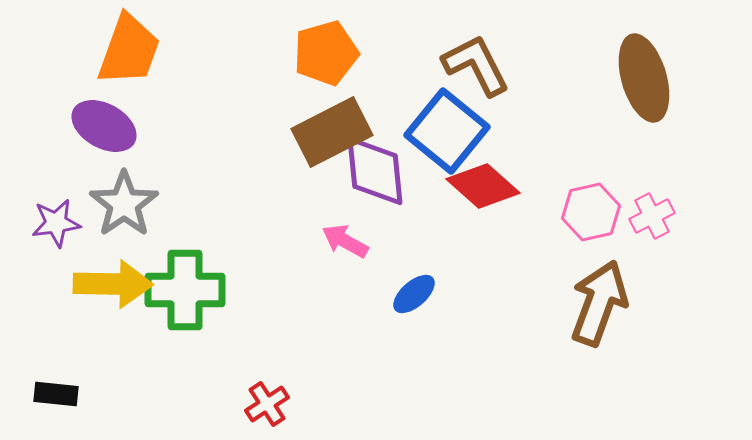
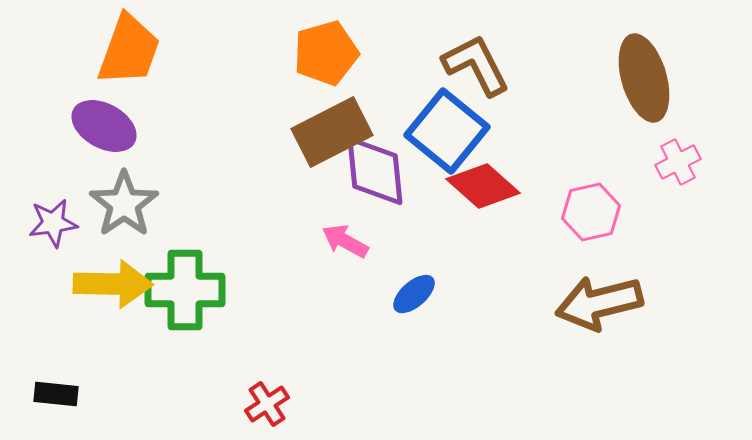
pink cross: moved 26 px right, 54 px up
purple star: moved 3 px left
brown arrow: rotated 124 degrees counterclockwise
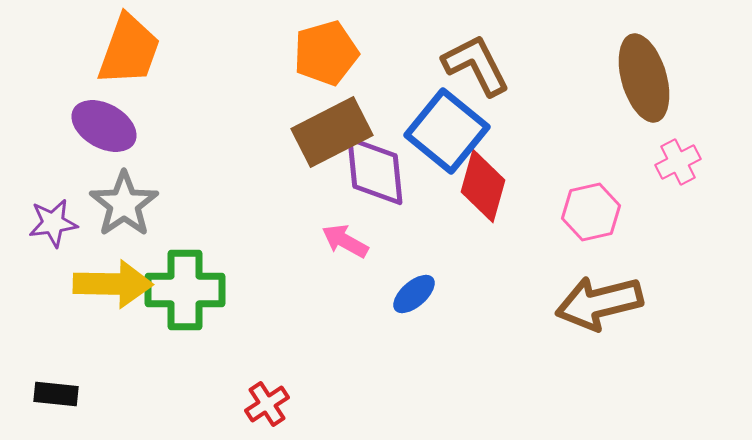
red diamond: rotated 64 degrees clockwise
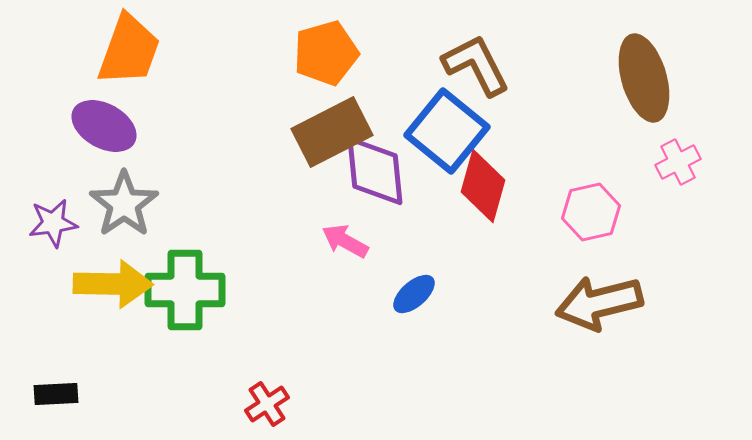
black rectangle: rotated 9 degrees counterclockwise
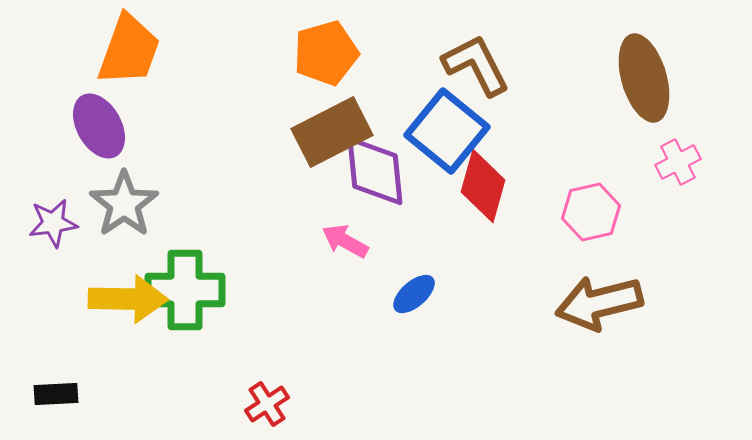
purple ellipse: moved 5 px left; rotated 32 degrees clockwise
yellow arrow: moved 15 px right, 15 px down
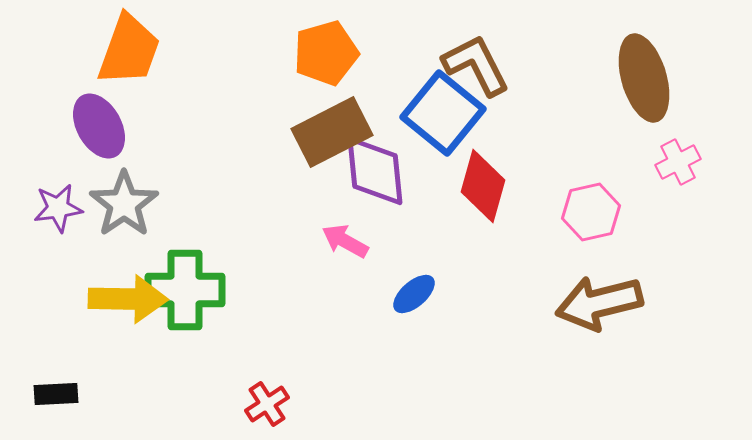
blue square: moved 4 px left, 18 px up
purple star: moved 5 px right, 15 px up
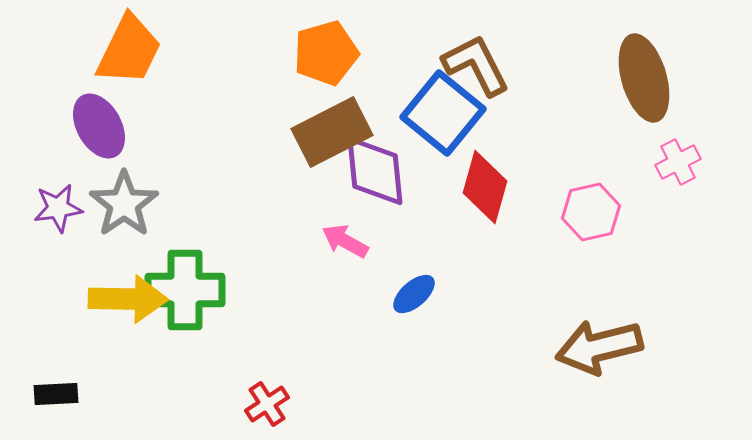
orange trapezoid: rotated 6 degrees clockwise
red diamond: moved 2 px right, 1 px down
brown arrow: moved 44 px down
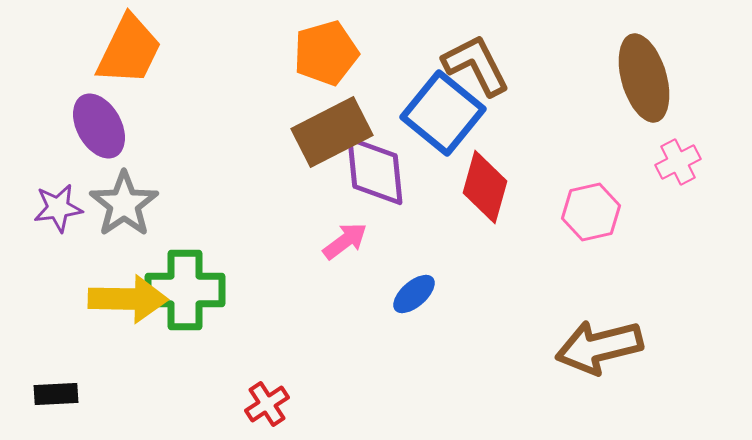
pink arrow: rotated 114 degrees clockwise
